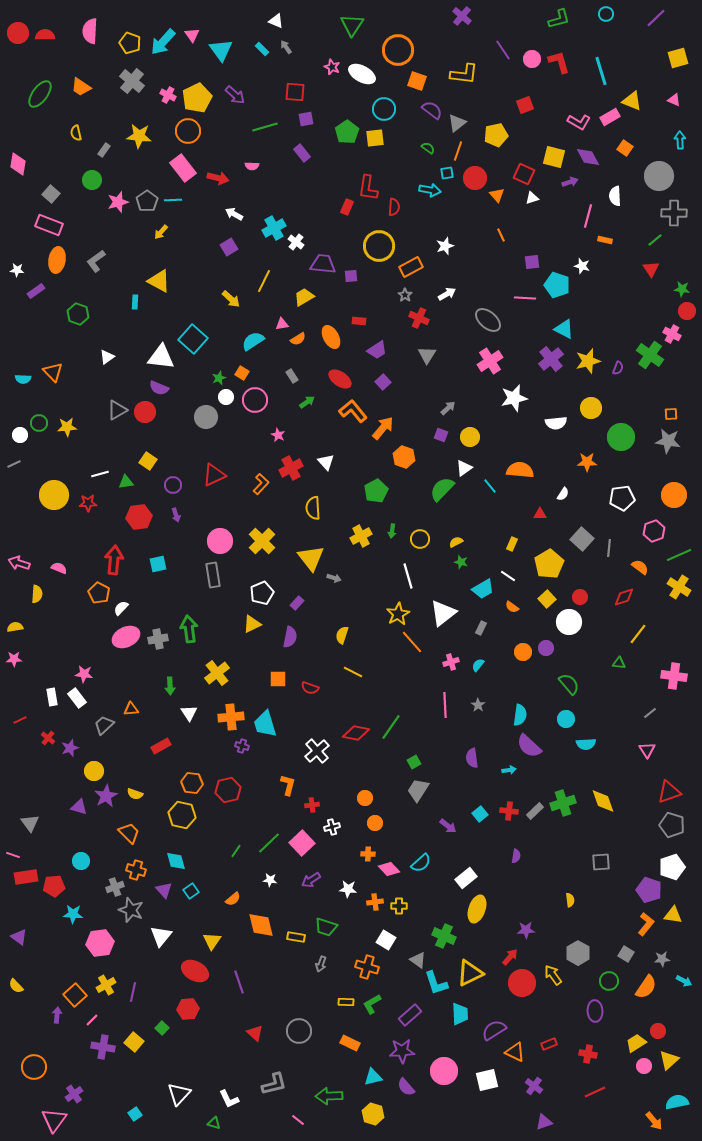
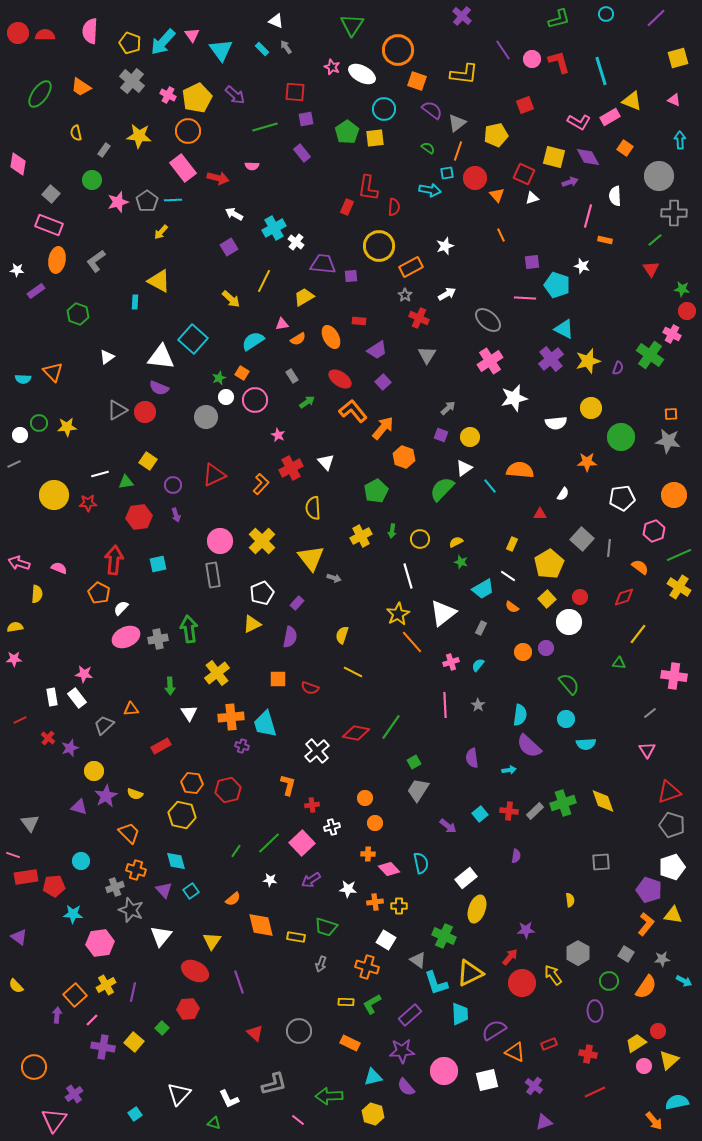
cyan semicircle at (421, 863): rotated 60 degrees counterclockwise
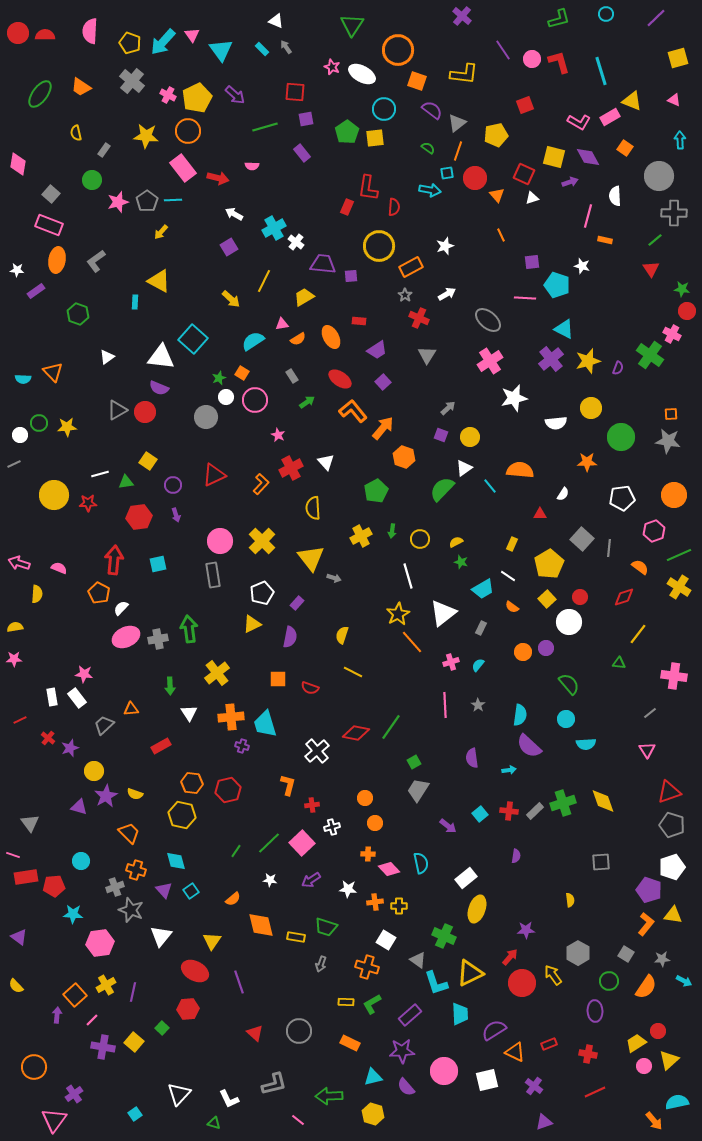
yellow star at (139, 136): moved 7 px right
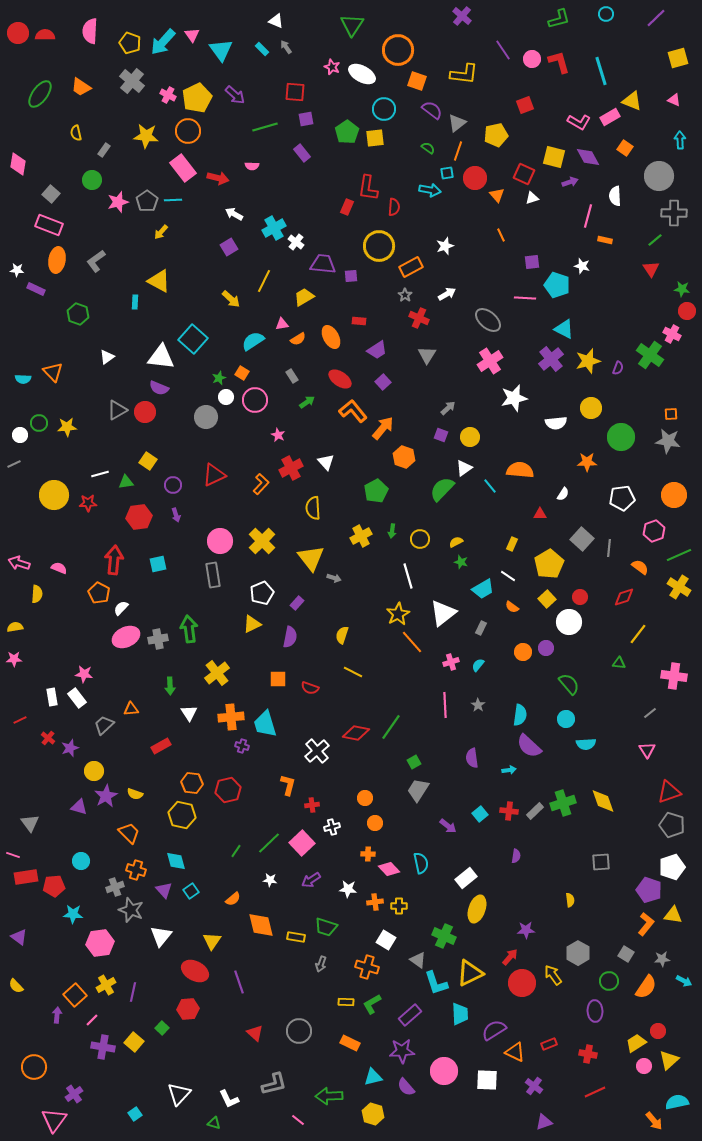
purple rectangle at (36, 291): moved 2 px up; rotated 60 degrees clockwise
white square at (487, 1080): rotated 15 degrees clockwise
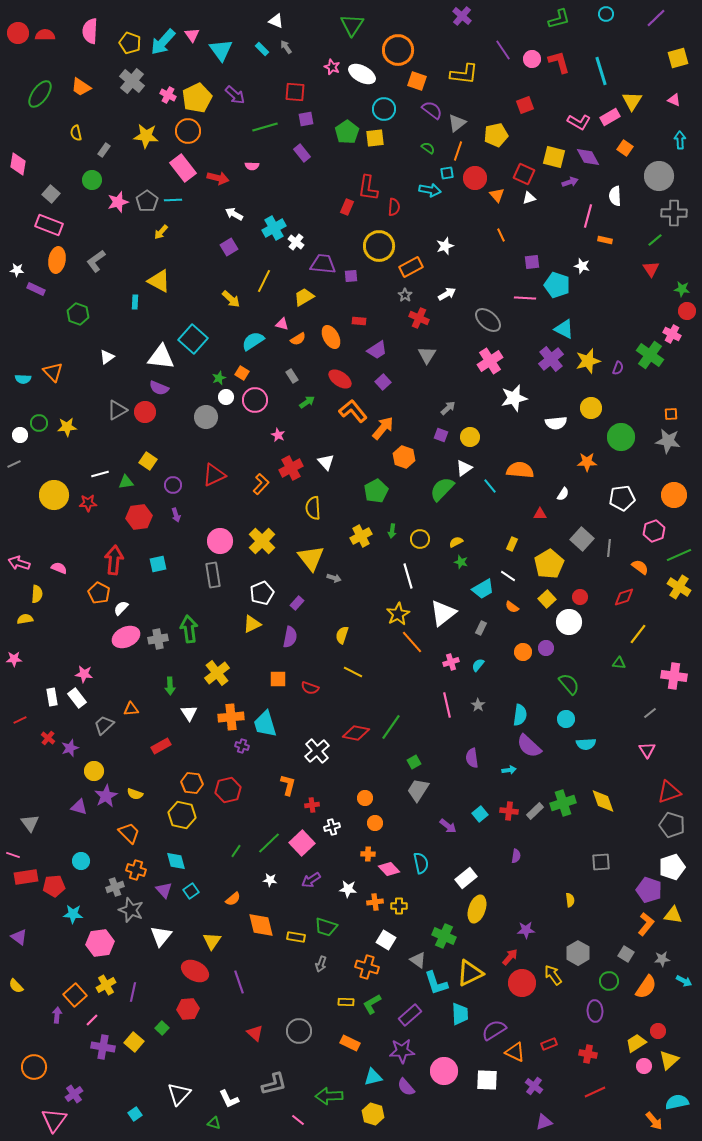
yellow triangle at (632, 101): rotated 40 degrees clockwise
white triangle at (532, 198): moved 3 px left
pink triangle at (282, 324): rotated 24 degrees clockwise
yellow semicircle at (15, 627): moved 10 px right, 8 px up
pink line at (445, 705): moved 2 px right; rotated 10 degrees counterclockwise
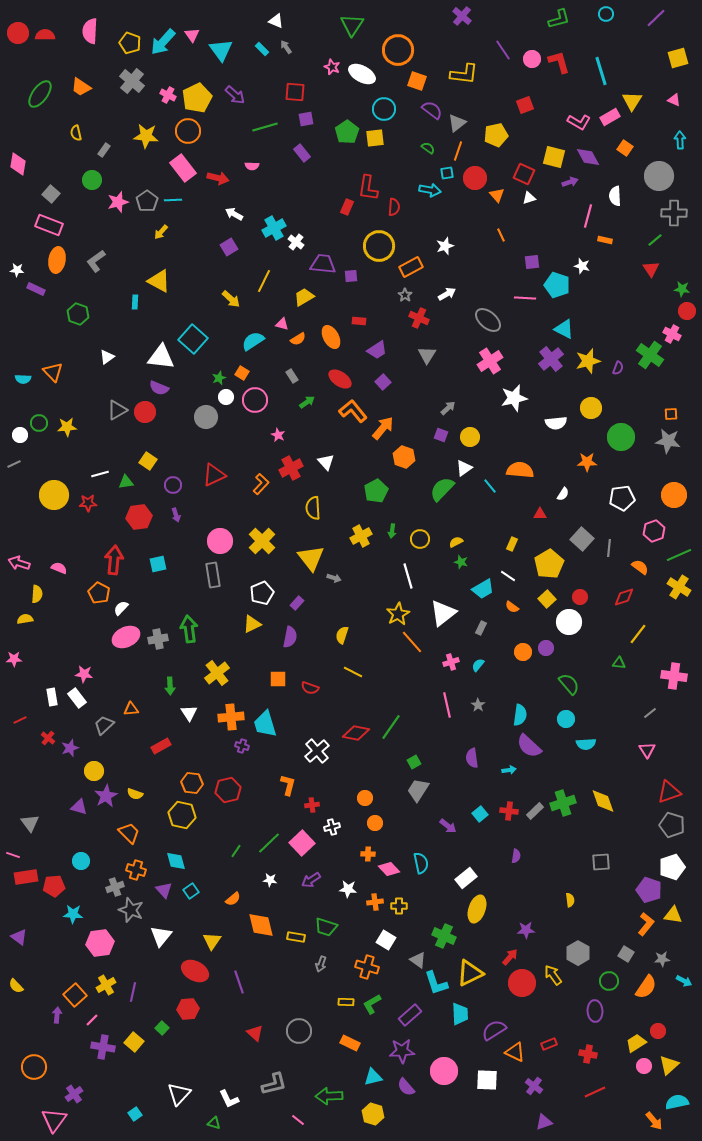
yellow triangle at (669, 1060): moved 5 px down
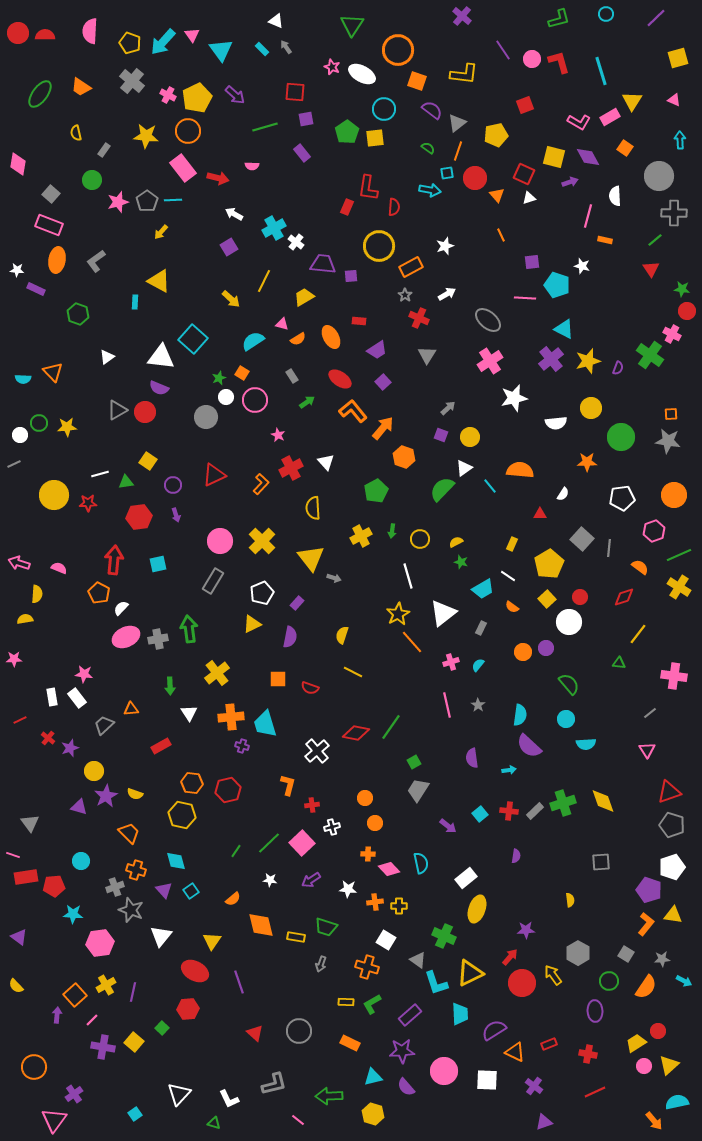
gray rectangle at (213, 575): moved 6 px down; rotated 40 degrees clockwise
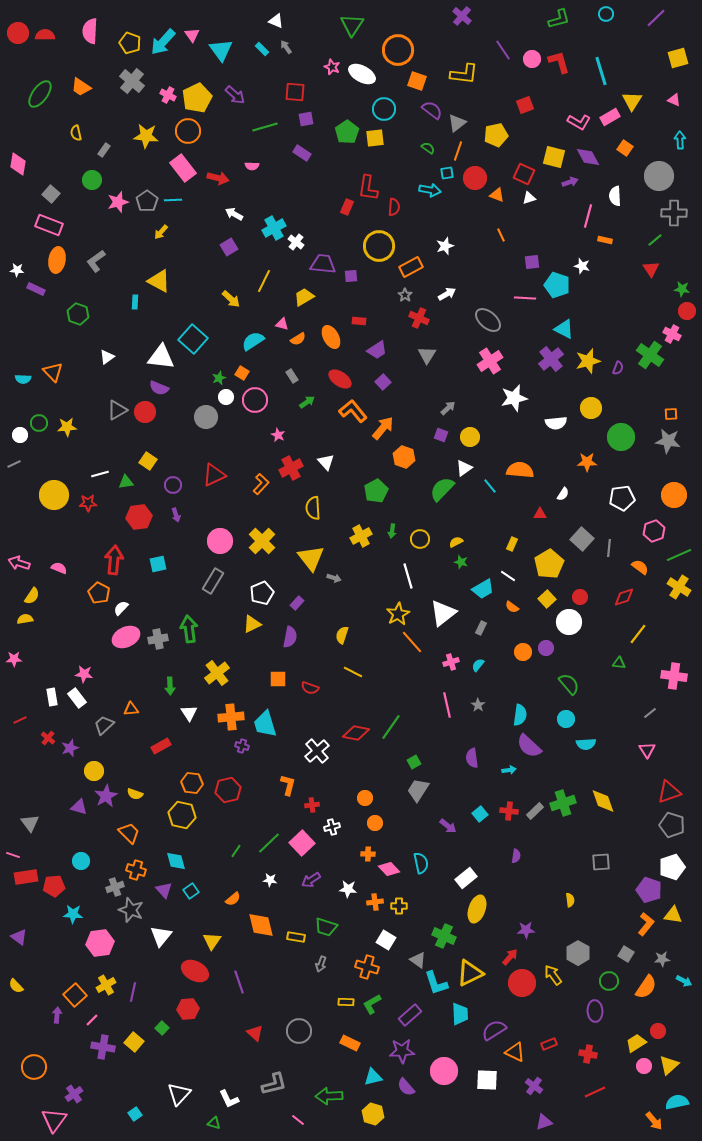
purple rectangle at (302, 153): rotated 18 degrees counterclockwise
orange triangle at (497, 195): rotated 28 degrees counterclockwise
yellow semicircle at (37, 594): moved 5 px left, 2 px down; rotated 30 degrees clockwise
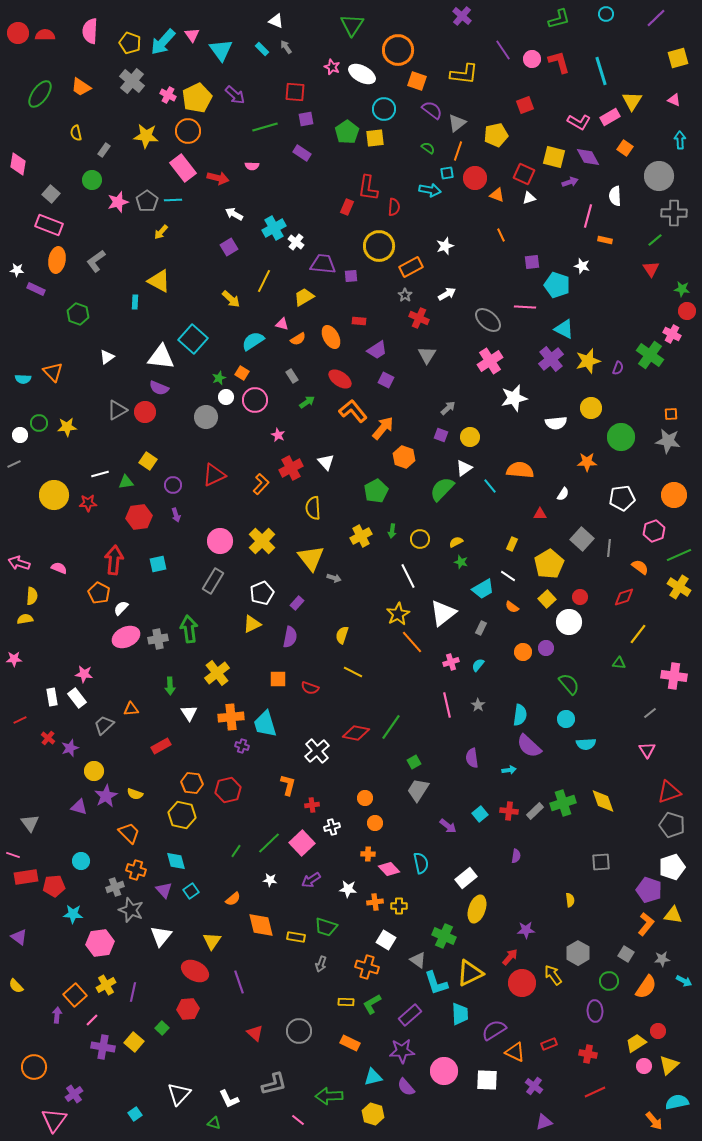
pink line at (525, 298): moved 9 px down
purple square at (383, 382): moved 3 px right, 2 px up; rotated 21 degrees counterclockwise
white line at (408, 576): rotated 10 degrees counterclockwise
yellow semicircle at (32, 596): rotated 30 degrees counterclockwise
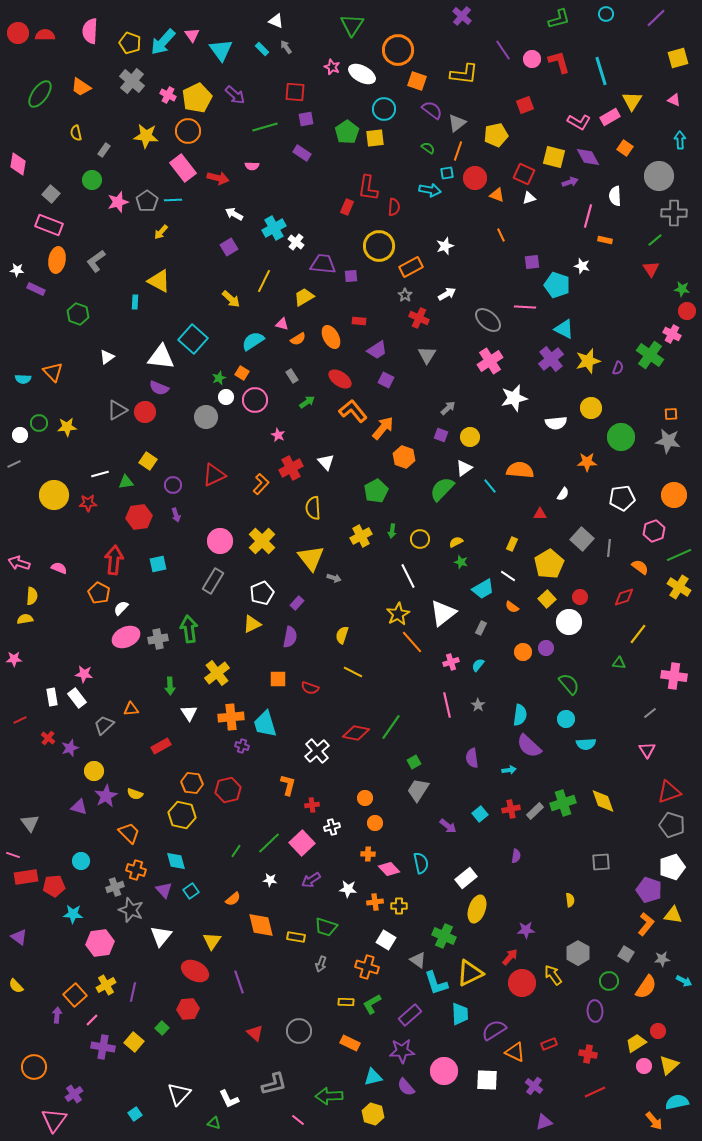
red cross at (509, 811): moved 2 px right, 2 px up; rotated 18 degrees counterclockwise
